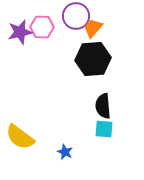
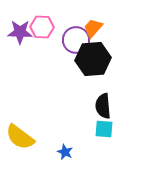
purple circle: moved 24 px down
purple star: rotated 15 degrees clockwise
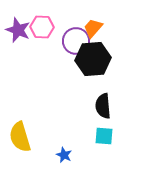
purple star: moved 2 px left, 2 px up; rotated 20 degrees clockwise
purple circle: moved 1 px down
cyan square: moved 7 px down
yellow semicircle: rotated 36 degrees clockwise
blue star: moved 1 px left, 3 px down
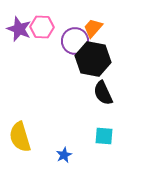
purple star: moved 1 px right, 1 px up
purple circle: moved 1 px left
black hexagon: rotated 16 degrees clockwise
black semicircle: moved 13 px up; rotated 20 degrees counterclockwise
blue star: rotated 21 degrees clockwise
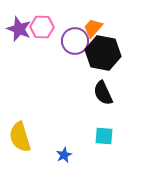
black hexagon: moved 10 px right, 6 px up
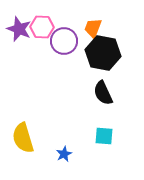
orange trapezoid: rotated 20 degrees counterclockwise
purple circle: moved 11 px left
yellow semicircle: moved 3 px right, 1 px down
blue star: moved 1 px up
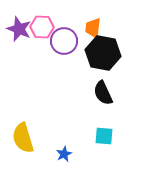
orange trapezoid: rotated 15 degrees counterclockwise
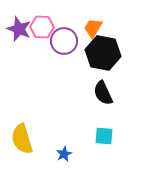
orange trapezoid: rotated 25 degrees clockwise
yellow semicircle: moved 1 px left, 1 px down
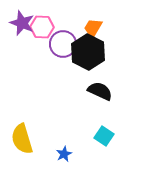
purple star: moved 3 px right, 6 px up
purple circle: moved 1 px left, 3 px down
black hexagon: moved 15 px left, 1 px up; rotated 16 degrees clockwise
black semicircle: moved 3 px left, 2 px up; rotated 140 degrees clockwise
cyan square: rotated 30 degrees clockwise
